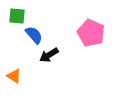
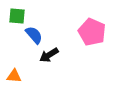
pink pentagon: moved 1 px right, 1 px up
orange triangle: rotated 28 degrees counterclockwise
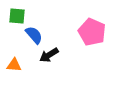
orange triangle: moved 11 px up
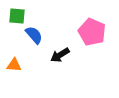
black arrow: moved 11 px right
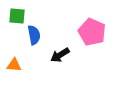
blue semicircle: rotated 30 degrees clockwise
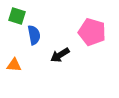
green square: rotated 12 degrees clockwise
pink pentagon: rotated 8 degrees counterclockwise
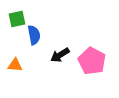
green square: moved 3 px down; rotated 30 degrees counterclockwise
pink pentagon: moved 29 px down; rotated 12 degrees clockwise
orange triangle: moved 1 px right
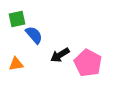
blue semicircle: rotated 30 degrees counterclockwise
pink pentagon: moved 4 px left, 2 px down
orange triangle: moved 1 px right, 1 px up; rotated 14 degrees counterclockwise
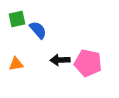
blue semicircle: moved 4 px right, 5 px up
black arrow: moved 5 px down; rotated 30 degrees clockwise
pink pentagon: rotated 16 degrees counterclockwise
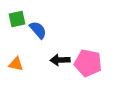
orange triangle: rotated 21 degrees clockwise
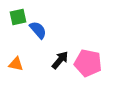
green square: moved 1 px right, 2 px up
black arrow: rotated 132 degrees clockwise
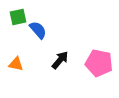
pink pentagon: moved 11 px right
